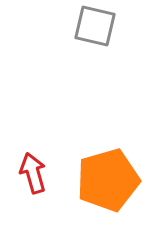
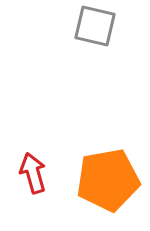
orange pentagon: rotated 6 degrees clockwise
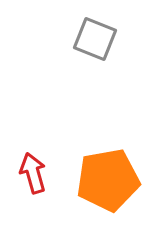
gray square: moved 13 px down; rotated 9 degrees clockwise
